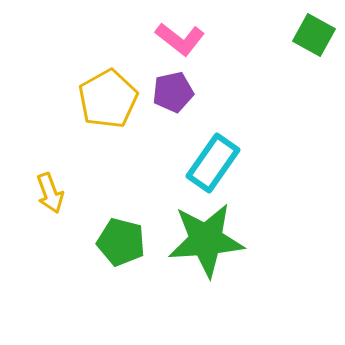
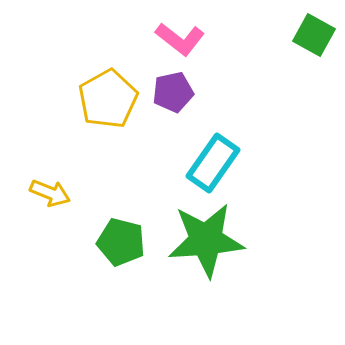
yellow arrow: rotated 48 degrees counterclockwise
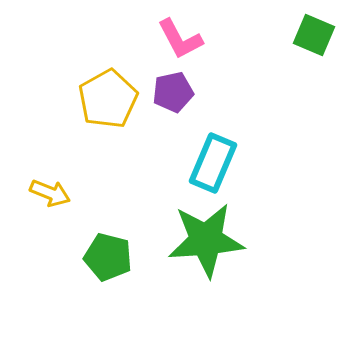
green square: rotated 6 degrees counterclockwise
pink L-shape: rotated 24 degrees clockwise
cyan rectangle: rotated 12 degrees counterclockwise
green pentagon: moved 13 px left, 15 px down
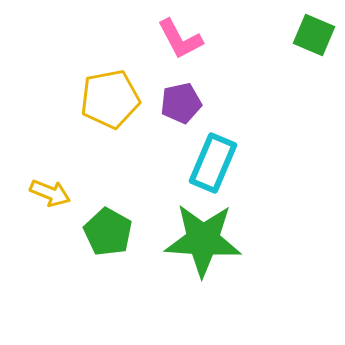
purple pentagon: moved 8 px right, 11 px down
yellow pentagon: moved 2 px right; rotated 18 degrees clockwise
green star: moved 3 px left; rotated 8 degrees clockwise
green pentagon: moved 25 px up; rotated 15 degrees clockwise
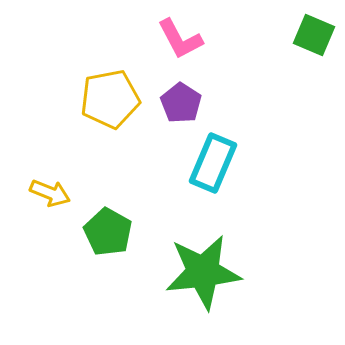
purple pentagon: rotated 27 degrees counterclockwise
green star: moved 32 px down; rotated 10 degrees counterclockwise
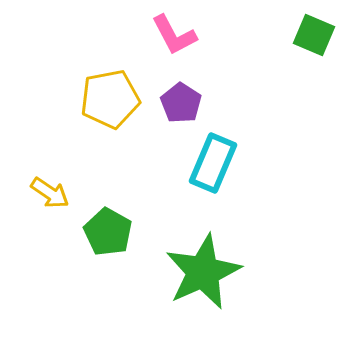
pink L-shape: moved 6 px left, 4 px up
yellow arrow: rotated 12 degrees clockwise
green star: rotated 18 degrees counterclockwise
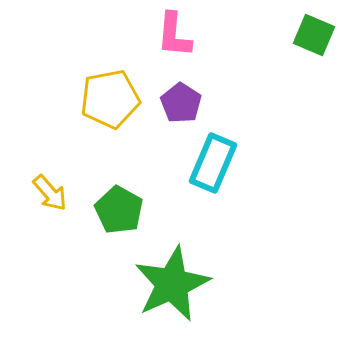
pink L-shape: rotated 33 degrees clockwise
yellow arrow: rotated 15 degrees clockwise
green pentagon: moved 11 px right, 22 px up
green star: moved 31 px left, 12 px down
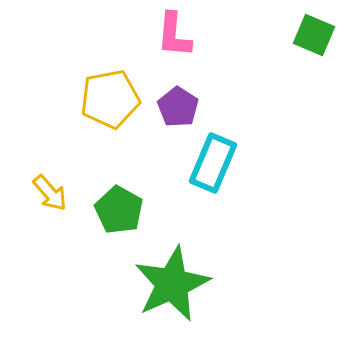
purple pentagon: moved 3 px left, 4 px down
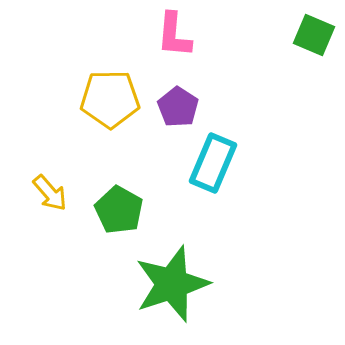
yellow pentagon: rotated 10 degrees clockwise
green star: rotated 6 degrees clockwise
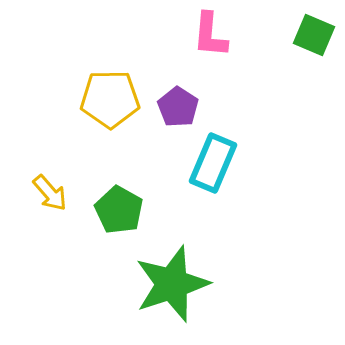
pink L-shape: moved 36 px right
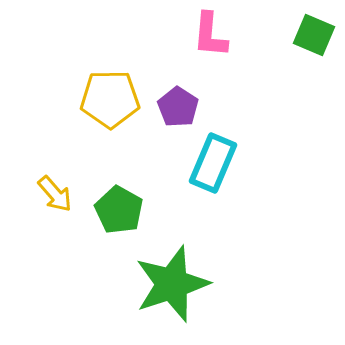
yellow arrow: moved 5 px right, 1 px down
